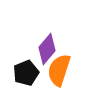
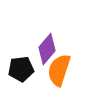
black pentagon: moved 5 px left, 4 px up; rotated 15 degrees clockwise
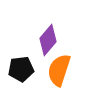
purple diamond: moved 1 px right, 9 px up
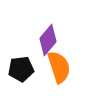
orange semicircle: moved 3 px up; rotated 144 degrees clockwise
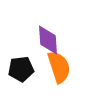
purple diamond: rotated 44 degrees counterclockwise
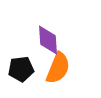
orange semicircle: moved 1 px left, 1 px down; rotated 40 degrees clockwise
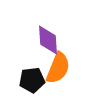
black pentagon: moved 11 px right, 11 px down
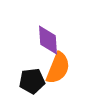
black pentagon: moved 1 px down
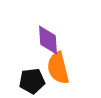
orange semicircle: rotated 144 degrees clockwise
